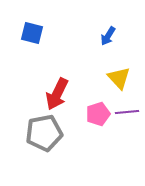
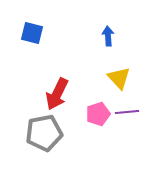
blue arrow: rotated 144 degrees clockwise
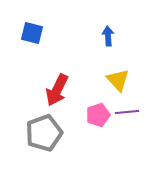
yellow triangle: moved 1 px left, 2 px down
red arrow: moved 4 px up
pink pentagon: moved 1 px down
gray pentagon: rotated 9 degrees counterclockwise
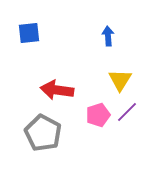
blue square: moved 3 px left; rotated 20 degrees counterclockwise
yellow triangle: moved 2 px right; rotated 15 degrees clockwise
red arrow: rotated 72 degrees clockwise
purple line: rotated 40 degrees counterclockwise
gray pentagon: moved 1 px left; rotated 24 degrees counterclockwise
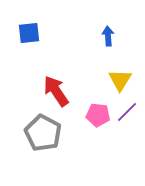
red arrow: moved 1 px left, 1 px down; rotated 48 degrees clockwise
pink pentagon: rotated 25 degrees clockwise
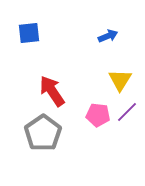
blue arrow: rotated 72 degrees clockwise
red arrow: moved 4 px left
gray pentagon: rotated 9 degrees clockwise
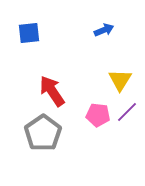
blue arrow: moved 4 px left, 6 px up
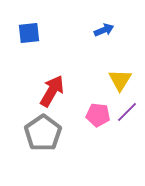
red arrow: rotated 64 degrees clockwise
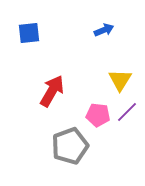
gray pentagon: moved 27 px right, 13 px down; rotated 15 degrees clockwise
